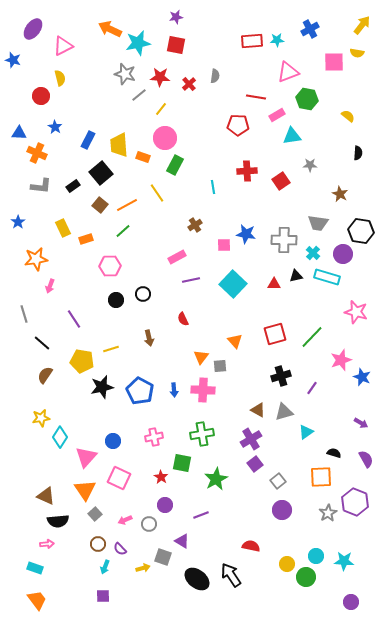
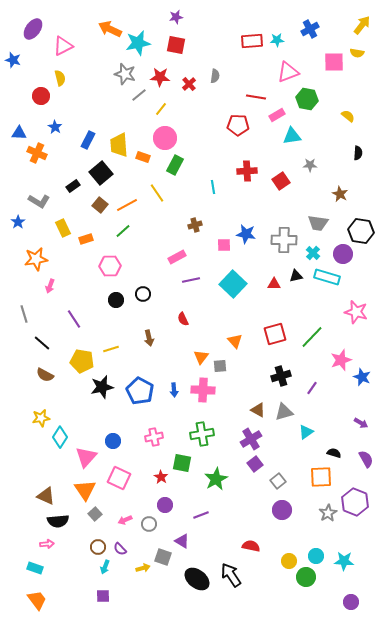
gray L-shape at (41, 186): moved 2 px left, 15 px down; rotated 25 degrees clockwise
brown cross at (195, 225): rotated 16 degrees clockwise
brown semicircle at (45, 375): rotated 96 degrees counterclockwise
brown circle at (98, 544): moved 3 px down
yellow circle at (287, 564): moved 2 px right, 3 px up
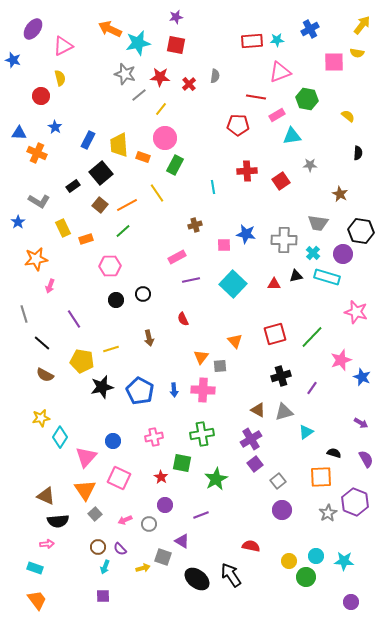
pink triangle at (288, 72): moved 8 px left
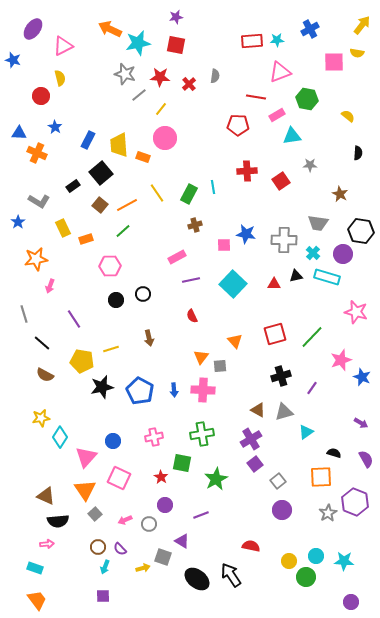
green rectangle at (175, 165): moved 14 px right, 29 px down
red semicircle at (183, 319): moved 9 px right, 3 px up
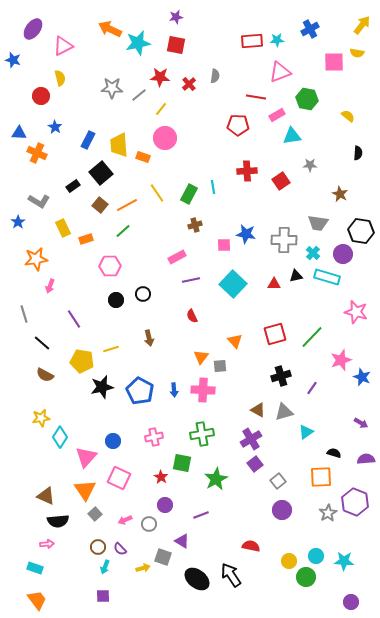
gray star at (125, 74): moved 13 px left, 14 px down; rotated 15 degrees counterclockwise
purple semicircle at (366, 459): rotated 66 degrees counterclockwise
